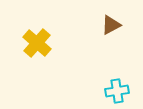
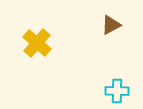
cyan cross: rotated 10 degrees clockwise
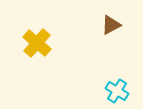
cyan cross: rotated 30 degrees clockwise
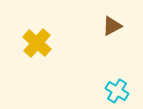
brown triangle: moved 1 px right, 1 px down
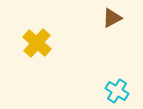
brown triangle: moved 8 px up
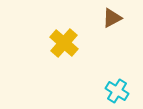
yellow cross: moved 27 px right
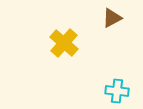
cyan cross: rotated 25 degrees counterclockwise
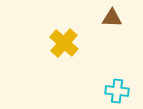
brown triangle: rotated 30 degrees clockwise
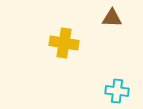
yellow cross: rotated 32 degrees counterclockwise
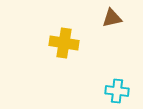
brown triangle: rotated 15 degrees counterclockwise
